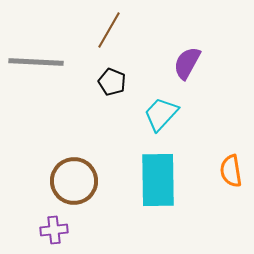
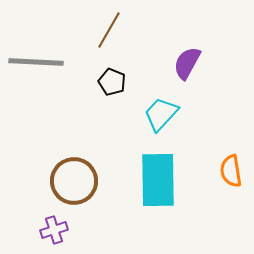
purple cross: rotated 12 degrees counterclockwise
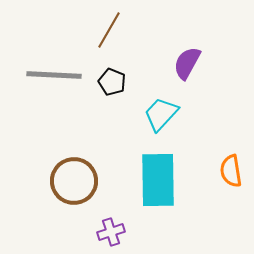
gray line: moved 18 px right, 13 px down
purple cross: moved 57 px right, 2 px down
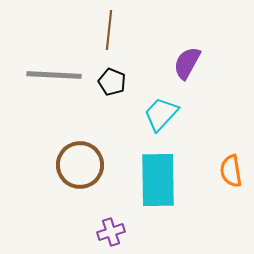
brown line: rotated 24 degrees counterclockwise
brown circle: moved 6 px right, 16 px up
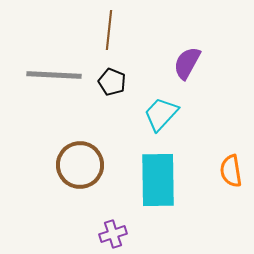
purple cross: moved 2 px right, 2 px down
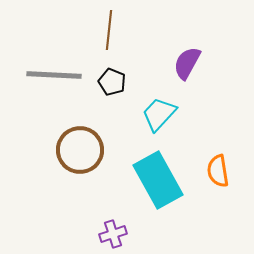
cyan trapezoid: moved 2 px left
brown circle: moved 15 px up
orange semicircle: moved 13 px left
cyan rectangle: rotated 28 degrees counterclockwise
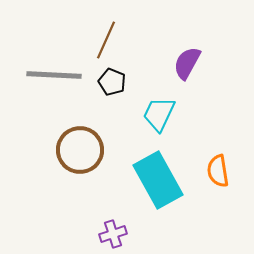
brown line: moved 3 px left, 10 px down; rotated 18 degrees clockwise
cyan trapezoid: rotated 18 degrees counterclockwise
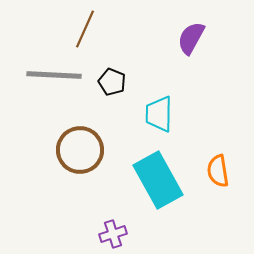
brown line: moved 21 px left, 11 px up
purple semicircle: moved 4 px right, 25 px up
cyan trapezoid: rotated 24 degrees counterclockwise
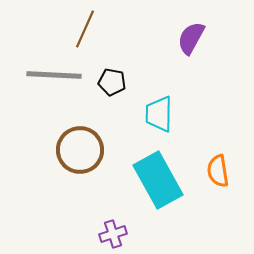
black pentagon: rotated 12 degrees counterclockwise
